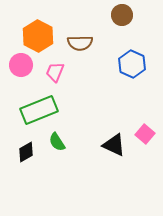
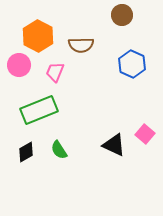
brown semicircle: moved 1 px right, 2 px down
pink circle: moved 2 px left
green semicircle: moved 2 px right, 8 px down
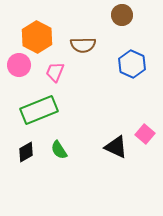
orange hexagon: moved 1 px left, 1 px down
brown semicircle: moved 2 px right
black triangle: moved 2 px right, 2 px down
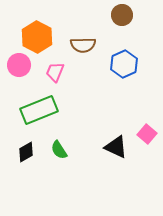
blue hexagon: moved 8 px left; rotated 12 degrees clockwise
pink square: moved 2 px right
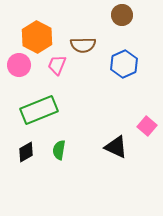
pink trapezoid: moved 2 px right, 7 px up
pink square: moved 8 px up
green semicircle: rotated 42 degrees clockwise
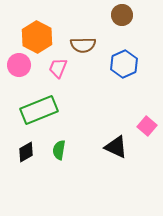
pink trapezoid: moved 1 px right, 3 px down
